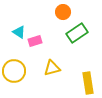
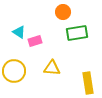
green rectangle: rotated 25 degrees clockwise
yellow triangle: rotated 18 degrees clockwise
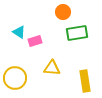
yellow circle: moved 1 px right, 7 px down
yellow rectangle: moved 3 px left, 2 px up
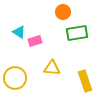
yellow rectangle: rotated 10 degrees counterclockwise
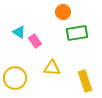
pink rectangle: rotated 72 degrees clockwise
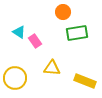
yellow rectangle: rotated 50 degrees counterclockwise
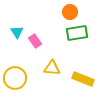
orange circle: moved 7 px right
cyan triangle: moved 2 px left; rotated 24 degrees clockwise
yellow rectangle: moved 2 px left, 2 px up
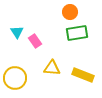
yellow rectangle: moved 4 px up
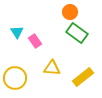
green rectangle: rotated 45 degrees clockwise
yellow rectangle: moved 2 px down; rotated 60 degrees counterclockwise
